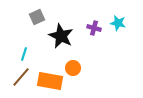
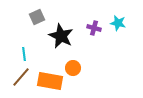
cyan line: rotated 24 degrees counterclockwise
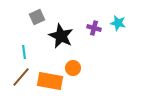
cyan line: moved 2 px up
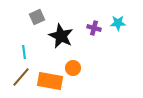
cyan star: rotated 14 degrees counterclockwise
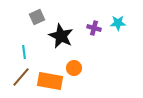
orange circle: moved 1 px right
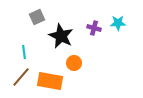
orange circle: moved 5 px up
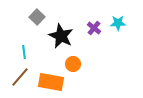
gray square: rotated 21 degrees counterclockwise
purple cross: rotated 24 degrees clockwise
orange circle: moved 1 px left, 1 px down
brown line: moved 1 px left
orange rectangle: moved 1 px right, 1 px down
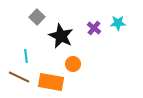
cyan line: moved 2 px right, 4 px down
brown line: moved 1 px left; rotated 75 degrees clockwise
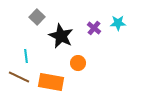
orange circle: moved 5 px right, 1 px up
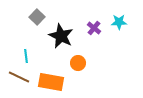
cyan star: moved 1 px right, 1 px up
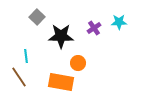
purple cross: rotated 16 degrees clockwise
black star: rotated 25 degrees counterclockwise
brown line: rotated 30 degrees clockwise
orange rectangle: moved 10 px right
